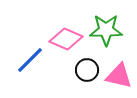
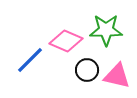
pink diamond: moved 2 px down
pink triangle: moved 2 px left
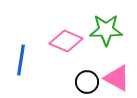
blue line: moved 9 px left; rotated 36 degrees counterclockwise
black circle: moved 12 px down
pink triangle: moved 2 px down; rotated 16 degrees clockwise
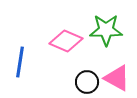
blue line: moved 1 px left, 2 px down
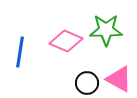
blue line: moved 10 px up
pink triangle: moved 2 px right, 1 px down
black circle: moved 1 px down
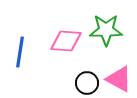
pink diamond: rotated 20 degrees counterclockwise
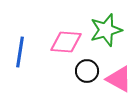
green star: rotated 16 degrees counterclockwise
pink diamond: moved 1 px down
black circle: moved 12 px up
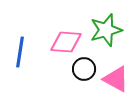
black circle: moved 3 px left, 2 px up
pink triangle: moved 3 px left
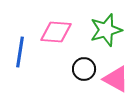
pink diamond: moved 10 px left, 10 px up
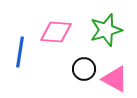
pink triangle: moved 1 px left
